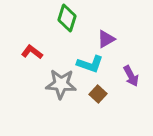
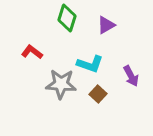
purple triangle: moved 14 px up
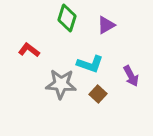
red L-shape: moved 3 px left, 2 px up
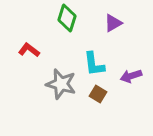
purple triangle: moved 7 px right, 2 px up
cyan L-shape: moved 4 px right; rotated 64 degrees clockwise
purple arrow: rotated 100 degrees clockwise
gray star: rotated 12 degrees clockwise
brown square: rotated 12 degrees counterclockwise
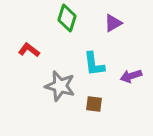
gray star: moved 1 px left, 2 px down
brown square: moved 4 px left, 10 px down; rotated 24 degrees counterclockwise
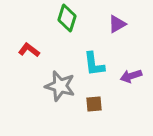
purple triangle: moved 4 px right, 1 px down
brown square: rotated 12 degrees counterclockwise
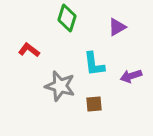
purple triangle: moved 3 px down
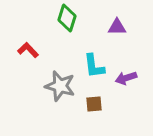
purple triangle: rotated 30 degrees clockwise
red L-shape: moved 1 px left; rotated 10 degrees clockwise
cyan L-shape: moved 2 px down
purple arrow: moved 5 px left, 2 px down
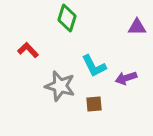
purple triangle: moved 20 px right
cyan L-shape: rotated 20 degrees counterclockwise
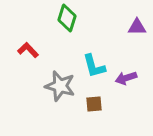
cyan L-shape: rotated 12 degrees clockwise
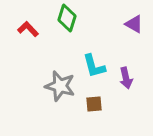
purple triangle: moved 3 px left, 3 px up; rotated 30 degrees clockwise
red L-shape: moved 21 px up
purple arrow: rotated 85 degrees counterclockwise
